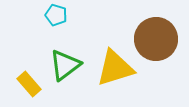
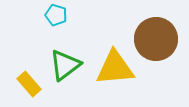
yellow triangle: rotated 12 degrees clockwise
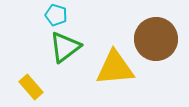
green triangle: moved 18 px up
yellow rectangle: moved 2 px right, 3 px down
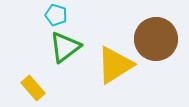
yellow triangle: moved 3 px up; rotated 27 degrees counterclockwise
yellow rectangle: moved 2 px right, 1 px down
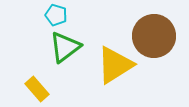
brown circle: moved 2 px left, 3 px up
yellow rectangle: moved 4 px right, 1 px down
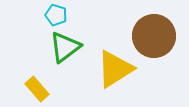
yellow triangle: moved 4 px down
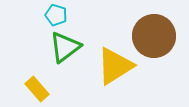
yellow triangle: moved 3 px up
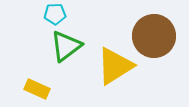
cyan pentagon: moved 1 px left, 1 px up; rotated 20 degrees counterclockwise
green triangle: moved 1 px right, 1 px up
yellow rectangle: rotated 25 degrees counterclockwise
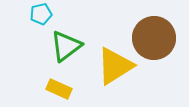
cyan pentagon: moved 14 px left; rotated 10 degrees counterclockwise
brown circle: moved 2 px down
yellow rectangle: moved 22 px right
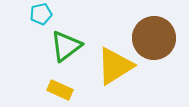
yellow rectangle: moved 1 px right, 1 px down
